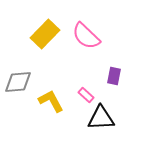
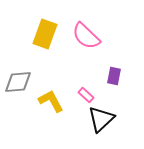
yellow rectangle: rotated 24 degrees counterclockwise
black triangle: moved 1 px down; rotated 40 degrees counterclockwise
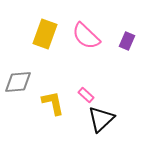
purple rectangle: moved 13 px right, 35 px up; rotated 12 degrees clockwise
yellow L-shape: moved 2 px right, 2 px down; rotated 16 degrees clockwise
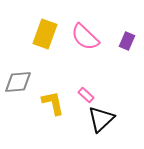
pink semicircle: moved 1 px left, 1 px down
